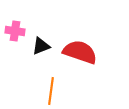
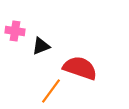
red semicircle: moved 16 px down
orange line: rotated 28 degrees clockwise
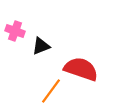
pink cross: rotated 12 degrees clockwise
red semicircle: moved 1 px right, 1 px down
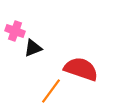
black triangle: moved 8 px left, 2 px down
